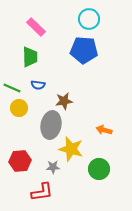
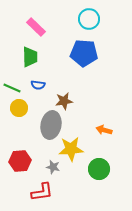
blue pentagon: moved 3 px down
yellow star: rotated 20 degrees counterclockwise
gray star: rotated 16 degrees clockwise
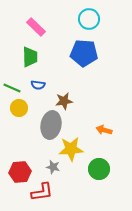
red hexagon: moved 11 px down
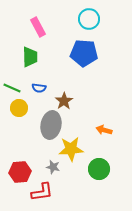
pink rectangle: moved 2 px right; rotated 18 degrees clockwise
blue semicircle: moved 1 px right, 3 px down
brown star: rotated 24 degrees counterclockwise
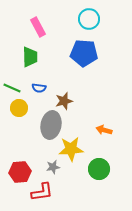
brown star: rotated 18 degrees clockwise
gray star: rotated 24 degrees counterclockwise
